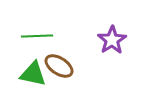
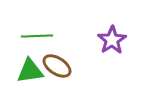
brown ellipse: moved 2 px left
green triangle: moved 3 px left, 3 px up; rotated 20 degrees counterclockwise
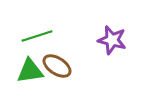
green line: rotated 16 degrees counterclockwise
purple star: rotated 24 degrees counterclockwise
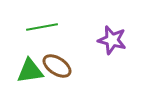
green line: moved 5 px right, 9 px up; rotated 8 degrees clockwise
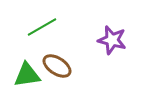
green line: rotated 20 degrees counterclockwise
green triangle: moved 3 px left, 4 px down
